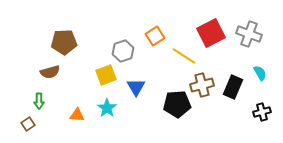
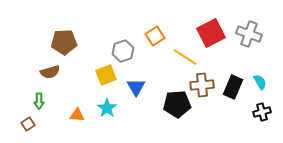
yellow line: moved 1 px right, 1 px down
cyan semicircle: moved 9 px down
brown cross: rotated 10 degrees clockwise
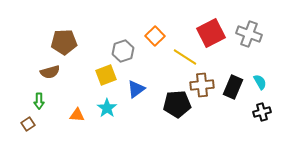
orange square: rotated 12 degrees counterclockwise
blue triangle: moved 2 px down; rotated 24 degrees clockwise
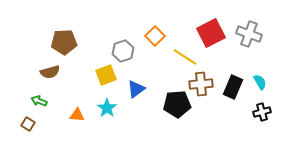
brown cross: moved 1 px left, 1 px up
green arrow: rotated 112 degrees clockwise
brown square: rotated 24 degrees counterclockwise
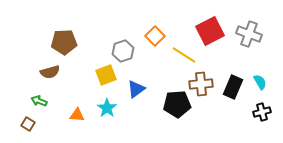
red square: moved 1 px left, 2 px up
yellow line: moved 1 px left, 2 px up
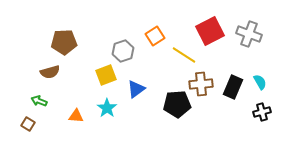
orange square: rotated 12 degrees clockwise
orange triangle: moved 1 px left, 1 px down
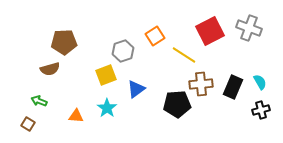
gray cross: moved 6 px up
brown semicircle: moved 3 px up
black cross: moved 1 px left, 2 px up
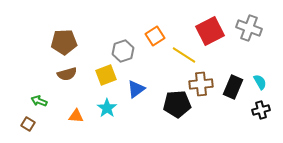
brown semicircle: moved 17 px right, 5 px down
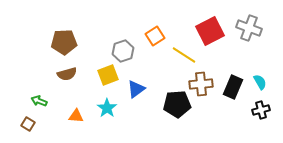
yellow square: moved 2 px right
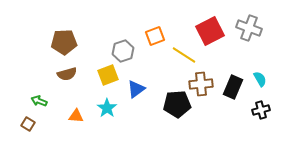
orange square: rotated 12 degrees clockwise
cyan semicircle: moved 3 px up
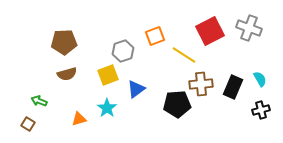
orange triangle: moved 3 px right, 3 px down; rotated 21 degrees counterclockwise
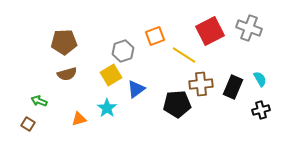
yellow square: moved 3 px right; rotated 10 degrees counterclockwise
